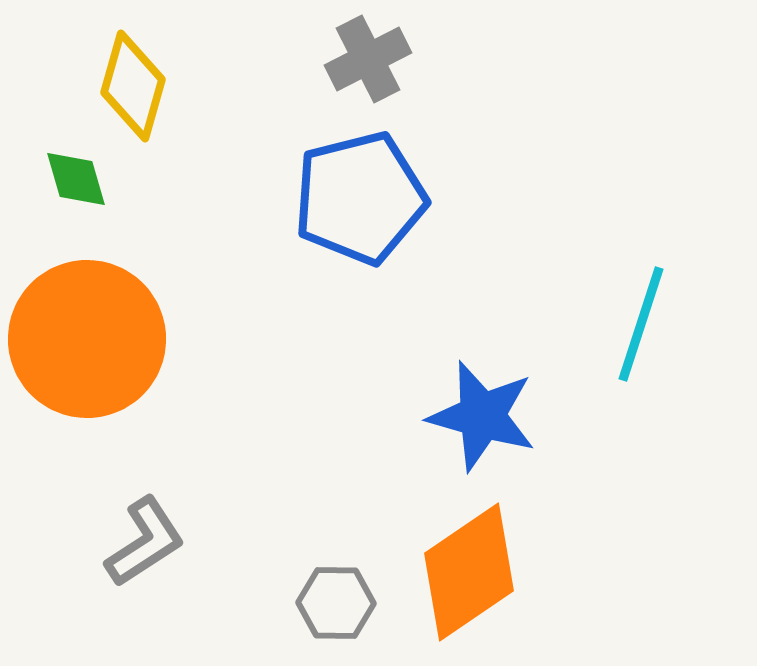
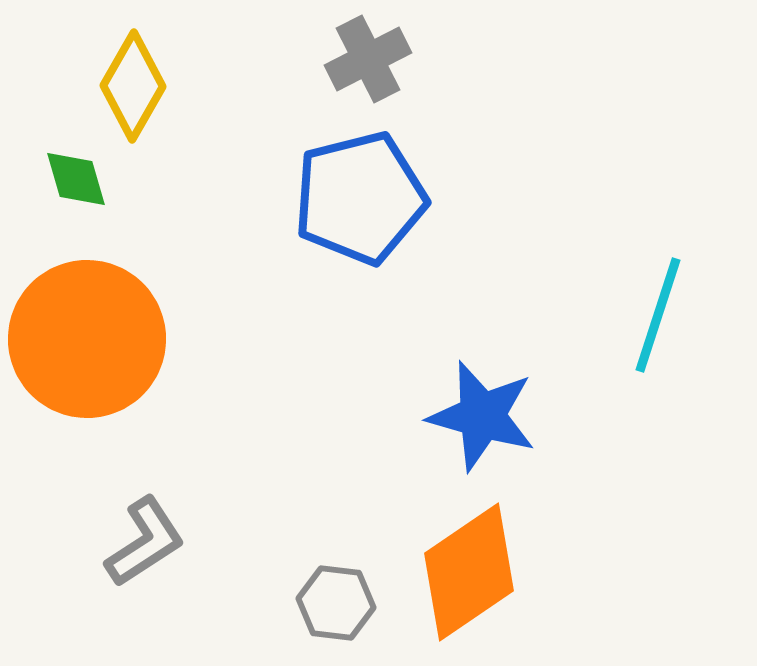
yellow diamond: rotated 14 degrees clockwise
cyan line: moved 17 px right, 9 px up
gray hexagon: rotated 6 degrees clockwise
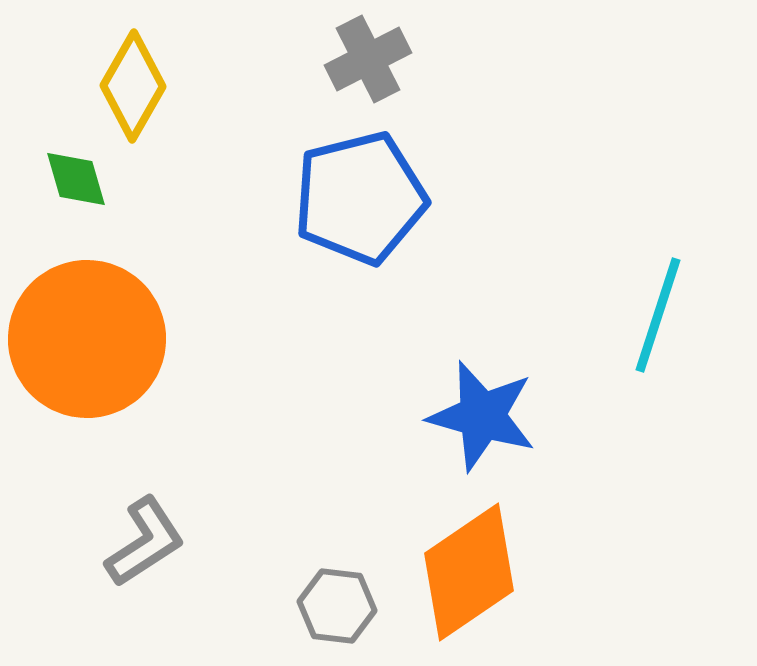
gray hexagon: moved 1 px right, 3 px down
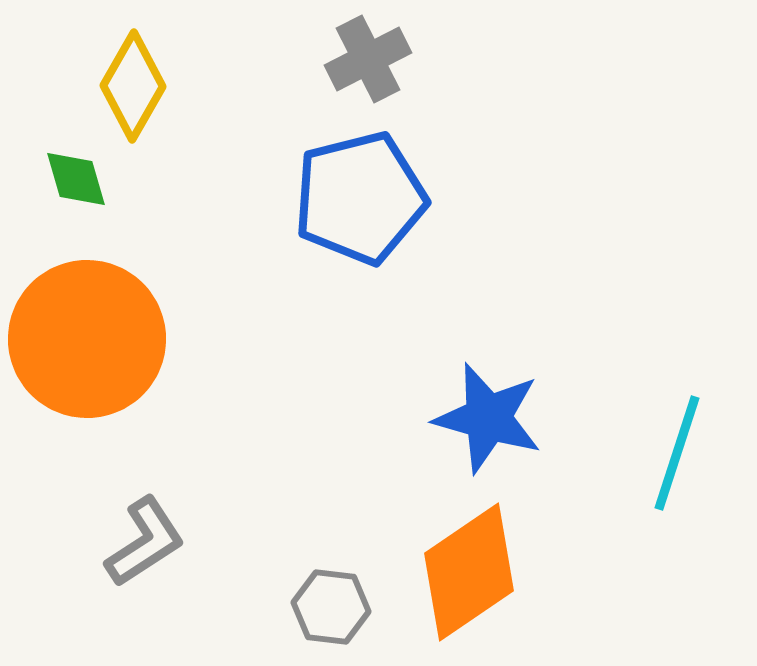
cyan line: moved 19 px right, 138 px down
blue star: moved 6 px right, 2 px down
gray hexagon: moved 6 px left, 1 px down
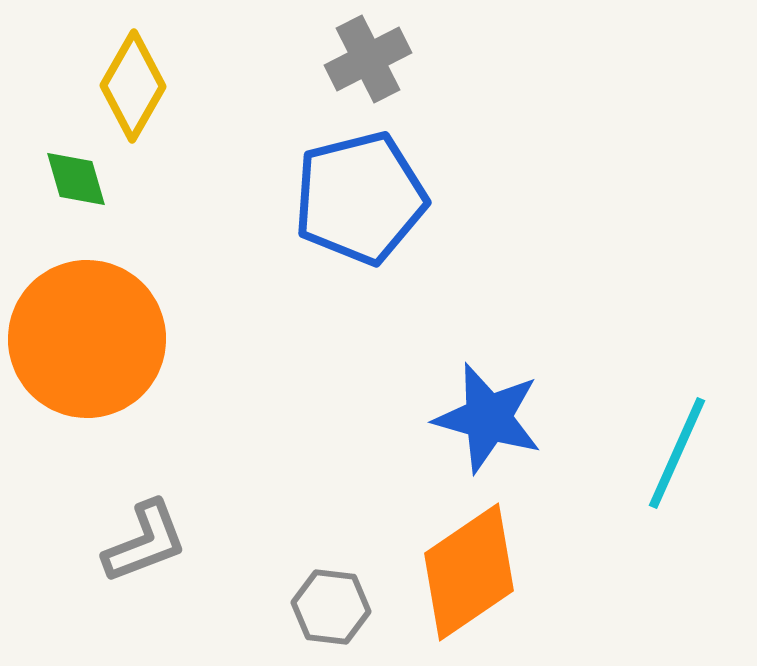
cyan line: rotated 6 degrees clockwise
gray L-shape: rotated 12 degrees clockwise
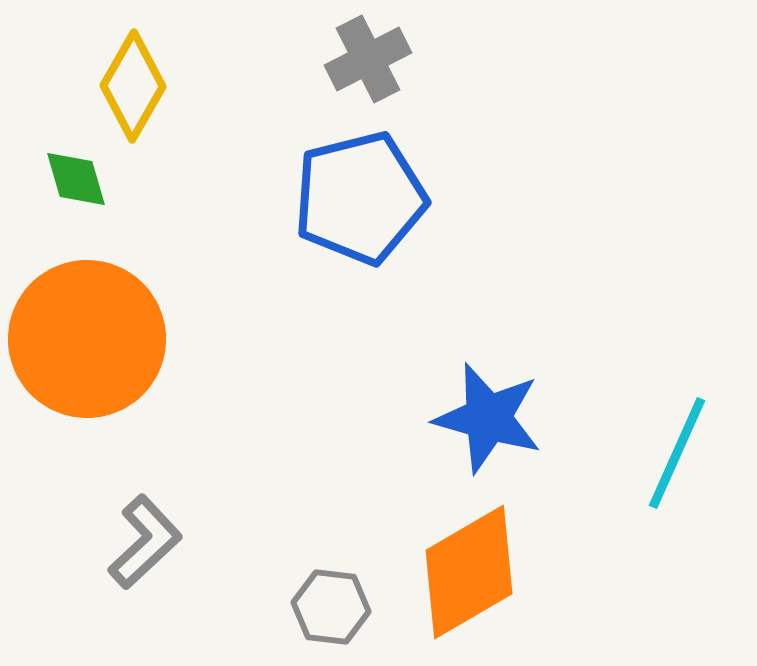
gray L-shape: rotated 22 degrees counterclockwise
orange diamond: rotated 4 degrees clockwise
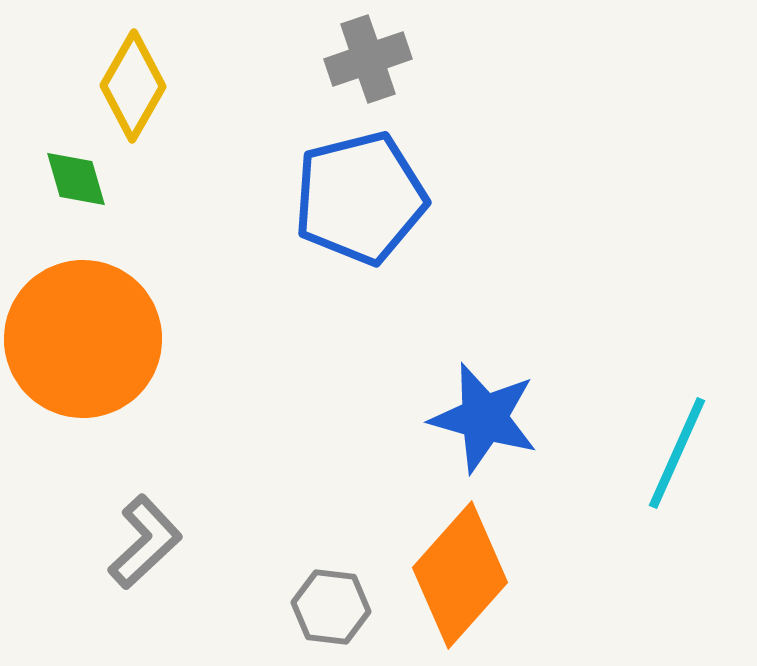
gray cross: rotated 8 degrees clockwise
orange circle: moved 4 px left
blue star: moved 4 px left
orange diamond: moved 9 px left, 3 px down; rotated 18 degrees counterclockwise
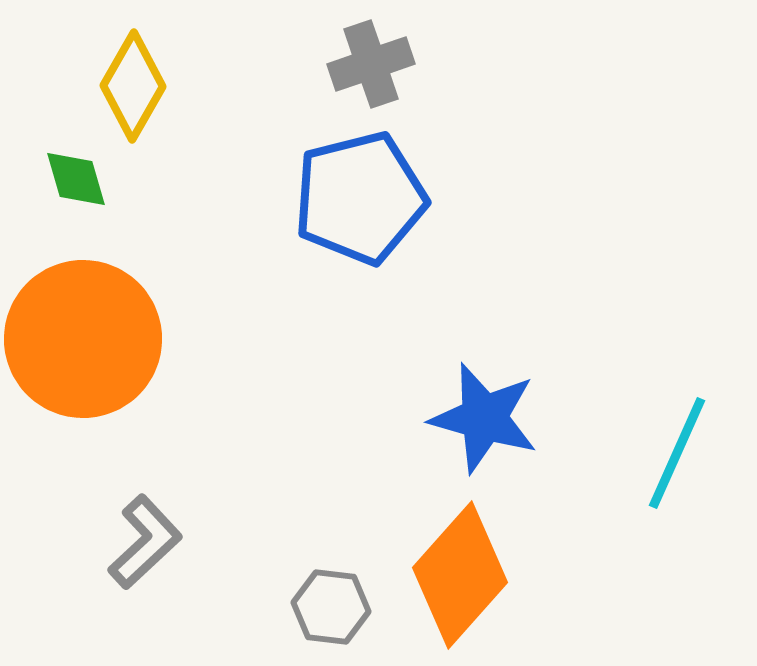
gray cross: moved 3 px right, 5 px down
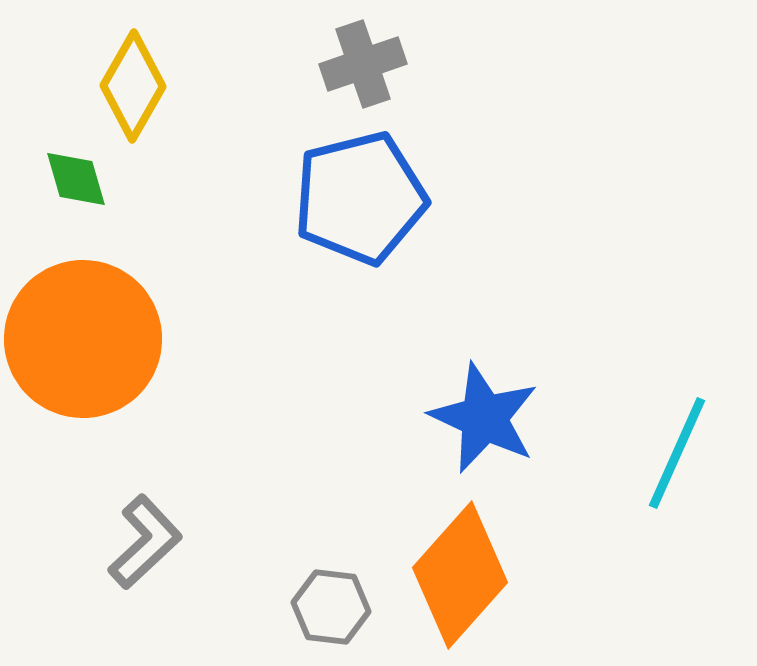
gray cross: moved 8 px left
blue star: rotated 9 degrees clockwise
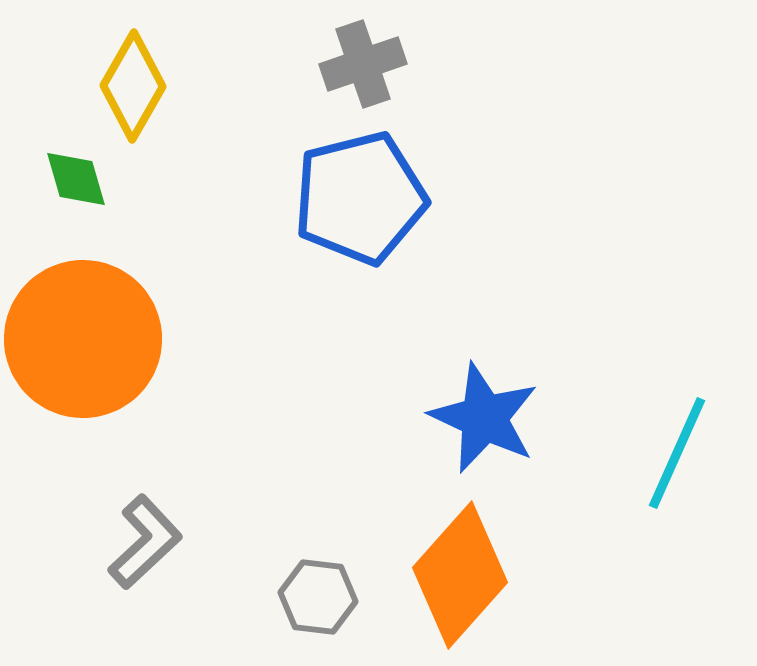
gray hexagon: moved 13 px left, 10 px up
